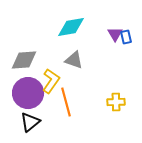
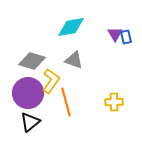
gray diamond: moved 8 px right, 1 px down; rotated 20 degrees clockwise
yellow cross: moved 2 px left
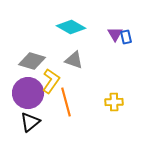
cyan diamond: rotated 40 degrees clockwise
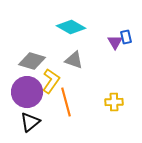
purple triangle: moved 8 px down
purple circle: moved 1 px left, 1 px up
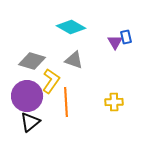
purple circle: moved 4 px down
orange line: rotated 12 degrees clockwise
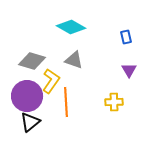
purple triangle: moved 14 px right, 28 px down
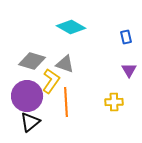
gray triangle: moved 9 px left, 4 px down
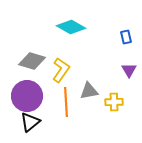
gray triangle: moved 24 px right, 27 px down; rotated 30 degrees counterclockwise
yellow L-shape: moved 10 px right, 11 px up
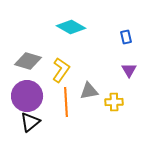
gray diamond: moved 4 px left
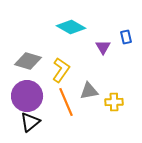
purple triangle: moved 26 px left, 23 px up
orange line: rotated 20 degrees counterclockwise
